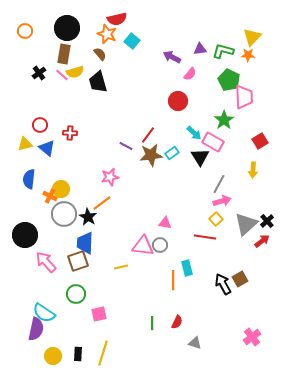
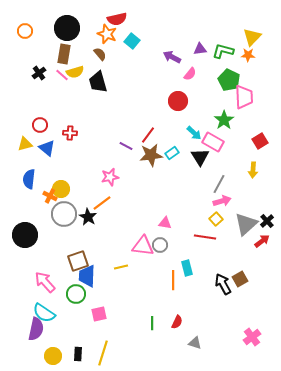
blue trapezoid at (85, 243): moved 2 px right, 33 px down
pink arrow at (46, 262): moved 1 px left, 20 px down
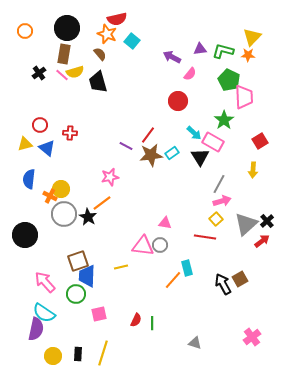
orange line at (173, 280): rotated 42 degrees clockwise
red semicircle at (177, 322): moved 41 px left, 2 px up
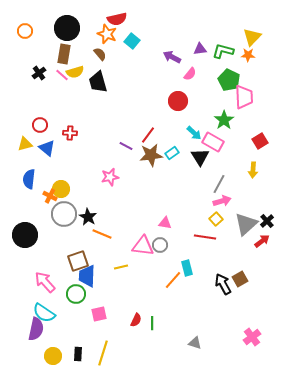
orange line at (102, 203): moved 31 px down; rotated 60 degrees clockwise
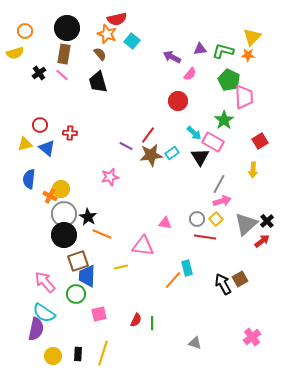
yellow semicircle at (75, 72): moved 60 px left, 19 px up
black circle at (25, 235): moved 39 px right
gray circle at (160, 245): moved 37 px right, 26 px up
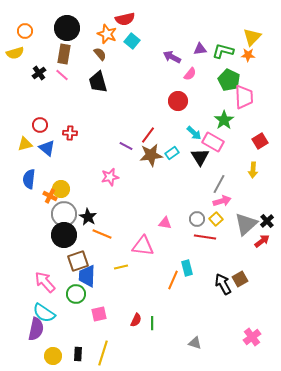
red semicircle at (117, 19): moved 8 px right
orange line at (173, 280): rotated 18 degrees counterclockwise
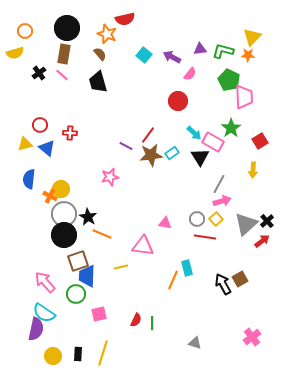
cyan square at (132, 41): moved 12 px right, 14 px down
green star at (224, 120): moved 7 px right, 8 px down
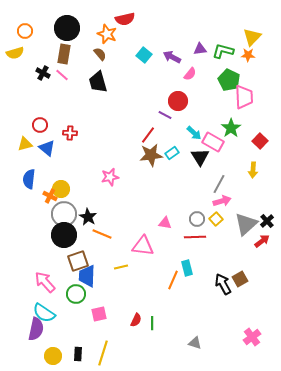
black cross at (39, 73): moved 4 px right; rotated 24 degrees counterclockwise
red square at (260, 141): rotated 14 degrees counterclockwise
purple line at (126, 146): moved 39 px right, 31 px up
red line at (205, 237): moved 10 px left; rotated 10 degrees counterclockwise
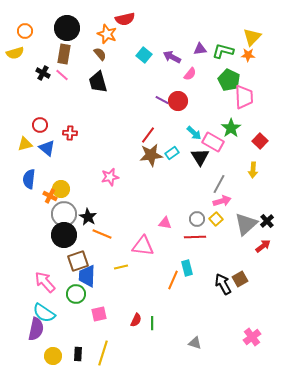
purple line at (165, 115): moved 3 px left, 15 px up
red arrow at (262, 241): moved 1 px right, 5 px down
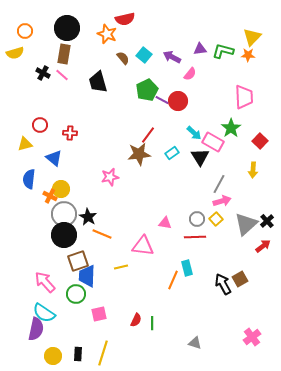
brown semicircle at (100, 54): moved 23 px right, 4 px down
green pentagon at (229, 80): moved 82 px left, 10 px down; rotated 20 degrees clockwise
blue triangle at (47, 148): moved 7 px right, 10 px down
brown star at (151, 155): moved 12 px left, 1 px up
